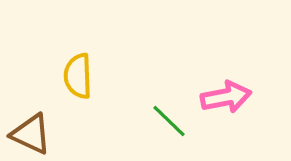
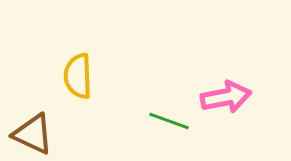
green line: rotated 24 degrees counterclockwise
brown triangle: moved 2 px right
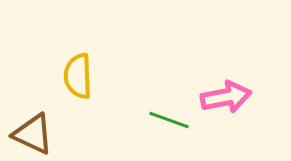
green line: moved 1 px up
